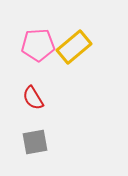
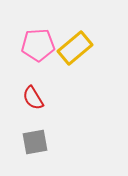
yellow rectangle: moved 1 px right, 1 px down
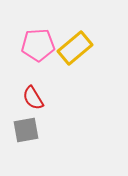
gray square: moved 9 px left, 12 px up
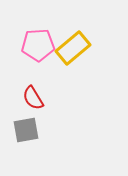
yellow rectangle: moved 2 px left
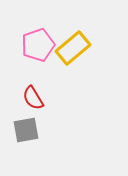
pink pentagon: rotated 16 degrees counterclockwise
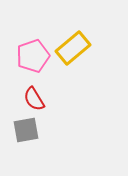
pink pentagon: moved 5 px left, 11 px down
red semicircle: moved 1 px right, 1 px down
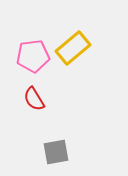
pink pentagon: rotated 12 degrees clockwise
gray square: moved 30 px right, 22 px down
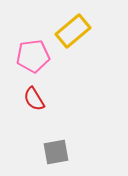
yellow rectangle: moved 17 px up
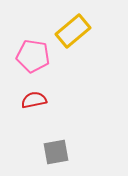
pink pentagon: rotated 16 degrees clockwise
red semicircle: moved 1 px down; rotated 110 degrees clockwise
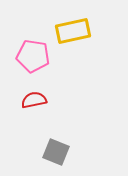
yellow rectangle: rotated 28 degrees clockwise
gray square: rotated 32 degrees clockwise
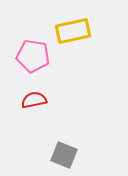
gray square: moved 8 px right, 3 px down
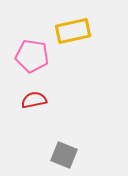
pink pentagon: moved 1 px left
